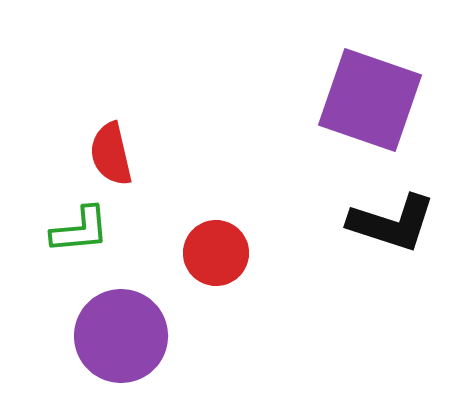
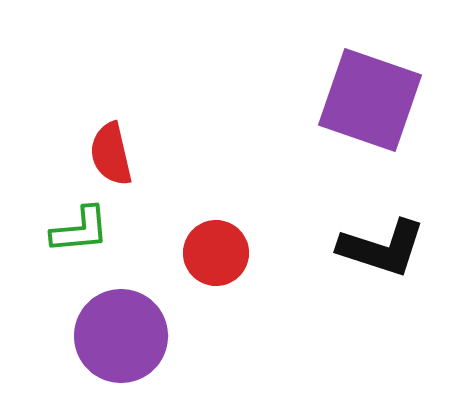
black L-shape: moved 10 px left, 25 px down
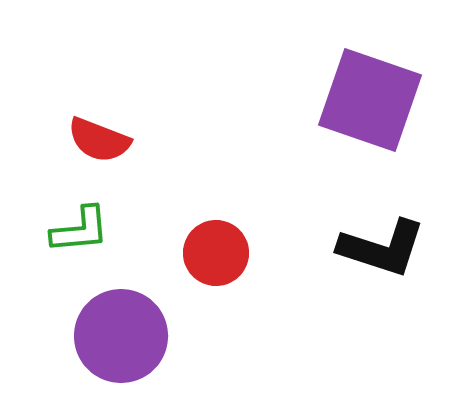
red semicircle: moved 12 px left, 14 px up; rotated 56 degrees counterclockwise
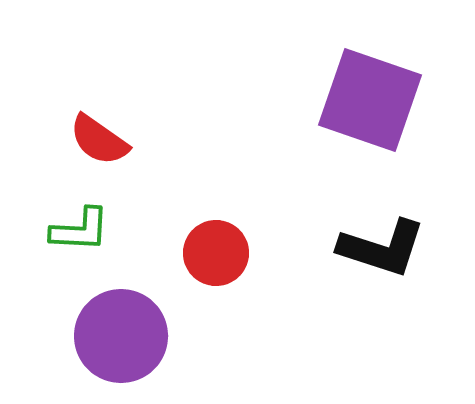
red semicircle: rotated 14 degrees clockwise
green L-shape: rotated 8 degrees clockwise
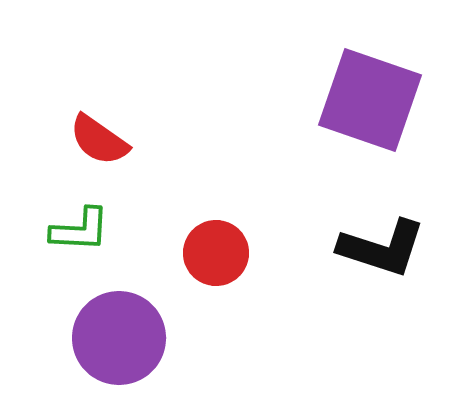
purple circle: moved 2 px left, 2 px down
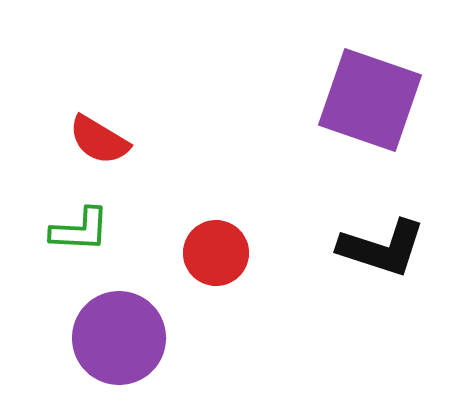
red semicircle: rotated 4 degrees counterclockwise
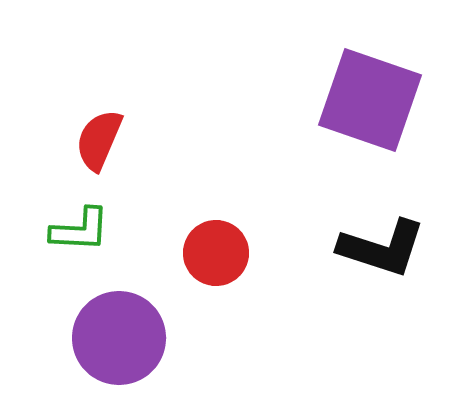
red semicircle: rotated 82 degrees clockwise
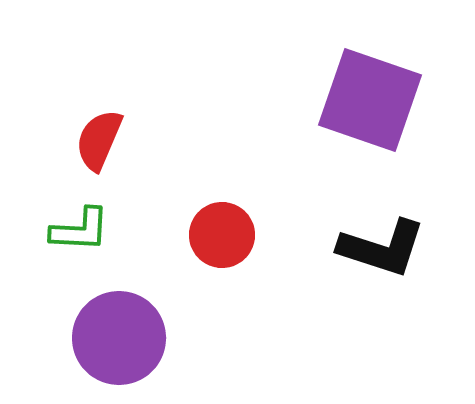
red circle: moved 6 px right, 18 px up
